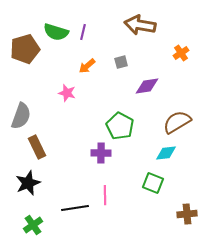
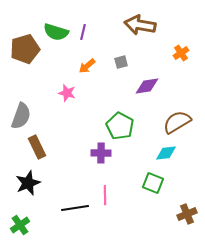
brown cross: rotated 18 degrees counterclockwise
green cross: moved 13 px left
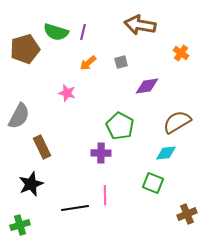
orange cross: rotated 21 degrees counterclockwise
orange arrow: moved 1 px right, 3 px up
gray semicircle: moved 2 px left; rotated 8 degrees clockwise
brown rectangle: moved 5 px right
black star: moved 3 px right, 1 px down
green cross: rotated 18 degrees clockwise
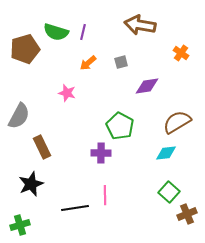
green square: moved 16 px right, 9 px down; rotated 20 degrees clockwise
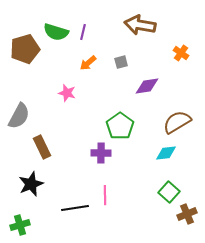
green pentagon: rotated 8 degrees clockwise
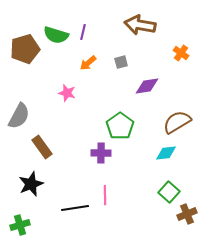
green semicircle: moved 3 px down
brown rectangle: rotated 10 degrees counterclockwise
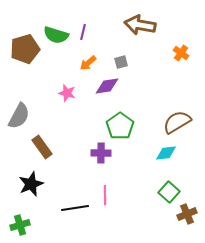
purple diamond: moved 40 px left
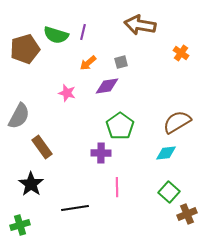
black star: rotated 15 degrees counterclockwise
pink line: moved 12 px right, 8 px up
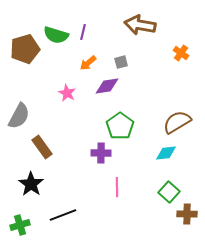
pink star: rotated 12 degrees clockwise
black line: moved 12 px left, 7 px down; rotated 12 degrees counterclockwise
brown cross: rotated 24 degrees clockwise
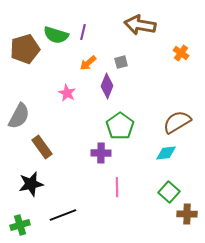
purple diamond: rotated 60 degrees counterclockwise
black star: rotated 25 degrees clockwise
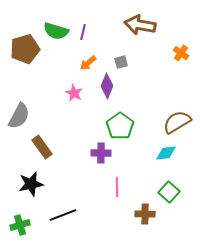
green semicircle: moved 4 px up
pink star: moved 7 px right
brown cross: moved 42 px left
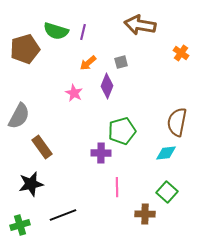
brown semicircle: rotated 48 degrees counterclockwise
green pentagon: moved 2 px right, 5 px down; rotated 20 degrees clockwise
green square: moved 2 px left
